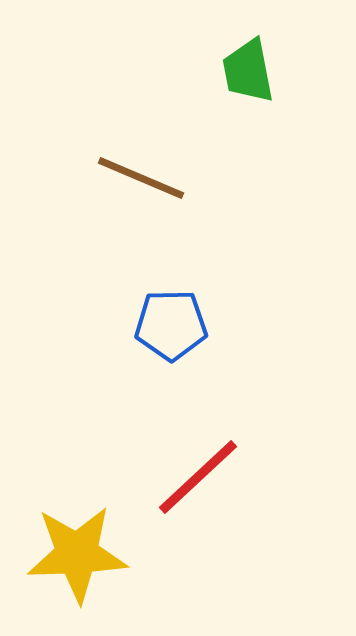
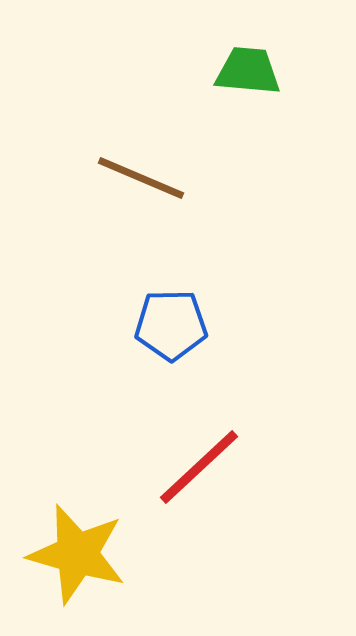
green trapezoid: rotated 106 degrees clockwise
red line: moved 1 px right, 10 px up
yellow star: rotated 18 degrees clockwise
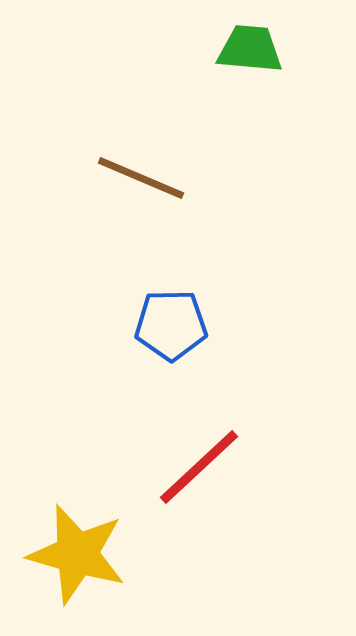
green trapezoid: moved 2 px right, 22 px up
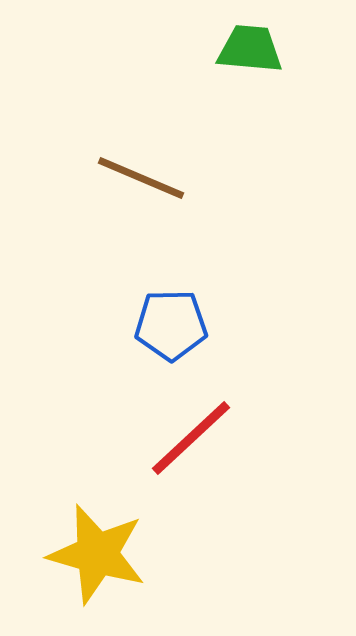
red line: moved 8 px left, 29 px up
yellow star: moved 20 px right
